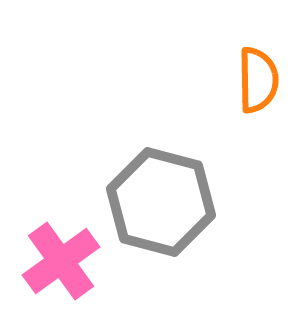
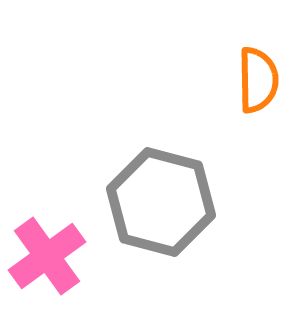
pink cross: moved 14 px left, 5 px up
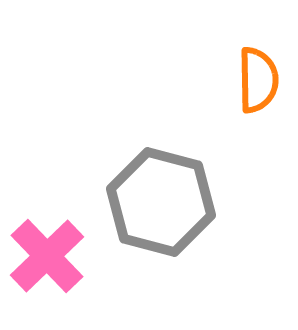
pink cross: rotated 8 degrees counterclockwise
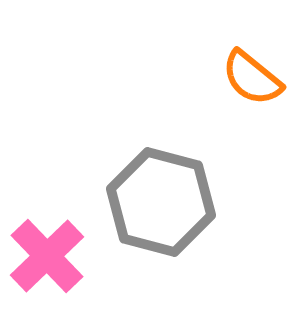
orange semicircle: moved 6 px left, 2 px up; rotated 130 degrees clockwise
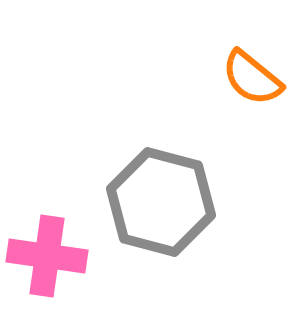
pink cross: rotated 38 degrees counterclockwise
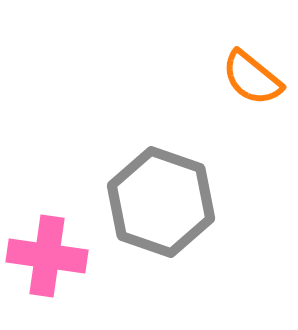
gray hexagon: rotated 4 degrees clockwise
